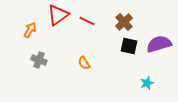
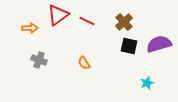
orange arrow: moved 2 px up; rotated 56 degrees clockwise
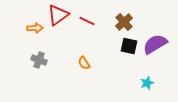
orange arrow: moved 5 px right
purple semicircle: moved 4 px left; rotated 15 degrees counterclockwise
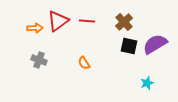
red triangle: moved 6 px down
red line: rotated 21 degrees counterclockwise
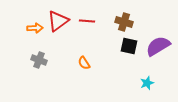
brown cross: rotated 30 degrees counterclockwise
purple semicircle: moved 3 px right, 2 px down
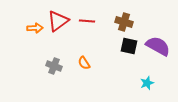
purple semicircle: rotated 60 degrees clockwise
gray cross: moved 15 px right, 6 px down
